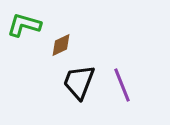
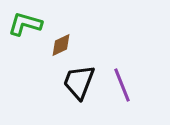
green L-shape: moved 1 px right, 1 px up
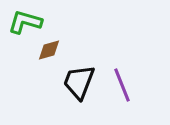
green L-shape: moved 2 px up
brown diamond: moved 12 px left, 5 px down; rotated 10 degrees clockwise
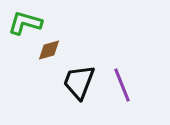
green L-shape: moved 1 px down
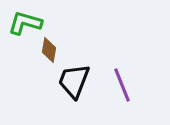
brown diamond: rotated 65 degrees counterclockwise
black trapezoid: moved 5 px left, 1 px up
